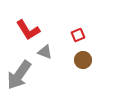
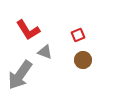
gray arrow: moved 1 px right
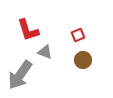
red L-shape: rotated 15 degrees clockwise
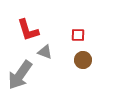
red square: rotated 24 degrees clockwise
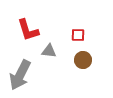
gray triangle: moved 4 px right, 1 px up; rotated 14 degrees counterclockwise
gray arrow: rotated 8 degrees counterclockwise
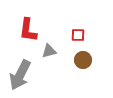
red L-shape: rotated 25 degrees clockwise
gray triangle: rotated 21 degrees counterclockwise
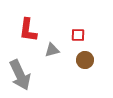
gray triangle: moved 3 px right, 1 px up
brown circle: moved 2 px right
gray arrow: rotated 52 degrees counterclockwise
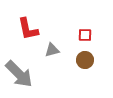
red L-shape: moved 1 px up; rotated 20 degrees counterclockwise
red square: moved 7 px right
gray arrow: moved 1 px left, 1 px up; rotated 20 degrees counterclockwise
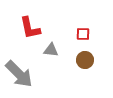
red L-shape: moved 2 px right, 1 px up
red square: moved 2 px left, 1 px up
gray triangle: moved 1 px left; rotated 21 degrees clockwise
